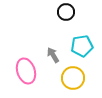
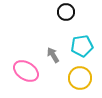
pink ellipse: rotated 40 degrees counterclockwise
yellow circle: moved 7 px right
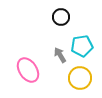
black circle: moved 5 px left, 5 px down
gray arrow: moved 7 px right
pink ellipse: moved 2 px right, 1 px up; rotated 25 degrees clockwise
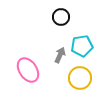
gray arrow: rotated 56 degrees clockwise
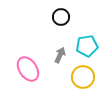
cyan pentagon: moved 5 px right
pink ellipse: moved 1 px up
yellow circle: moved 3 px right, 1 px up
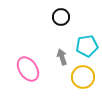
gray arrow: moved 2 px right, 2 px down; rotated 42 degrees counterclockwise
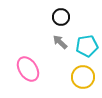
gray arrow: moved 2 px left, 15 px up; rotated 28 degrees counterclockwise
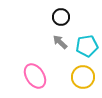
pink ellipse: moved 7 px right, 7 px down
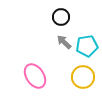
gray arrow: moved 4 px right
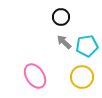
yellow circle: moved 1 px left
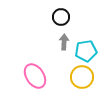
gray arrow: rotated 49 degrees clockwise
cyan pentagon: moved 1 px left, 5 px down
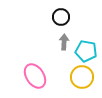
cyan pentagon: rotated 20 degrees clockwise
